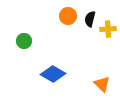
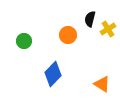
orange circle: moved 19 px down
yellow cross: rotated 28 degrees counterclockwise
blue diamond: rotated 75 degrees counterclockwise
orange triangle: rotated 12 degrees counterclockwise
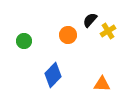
black semicircle: moved 1 px down; rotated 28 degrees clockwise
yellow cross: moved 2 px down
blue diamond: moved 1 px down
orange triangle: rotated 30 degrees counterclockwise
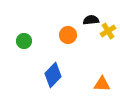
black semicircle: moved 1 px right; rotated 42 degrees clockwise
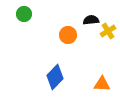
green circle: moved 27 px up
blue diamond: moved 2 px right, 2 px down
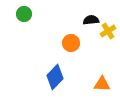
orange circle: moved 3 px right, 8 px down
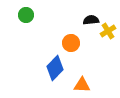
green circle: moved 2 px right, 1 px down
blue diamond: moved 9 px up
orange triangle: moved 20 px left, 1 px down
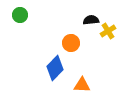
green circle: moved 6 px left
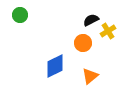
black semicircle: rotated 21 degrees counterclockwise
orange circle: moved 12 px right
blue diamond: moved 2 px up; rotated 20 degrees clockwise
orange triangle: moved 8 px right, 9 px up; rotated 42 degrees counterclockwise
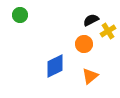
orange circle: moved 1 px right, 1 px down
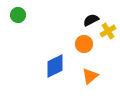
green circle: moved 2 px left
